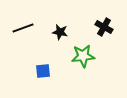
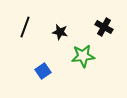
black line: moved 2 px right, 1 px up; rotated 50 degrees counterclockwise
blue square: rotated 28 degrees counterclockwise
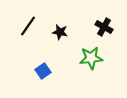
black line: moved 3 px right, 1 px up; rotated 15 degrees clockwise
green star: moved 8 px right, 2 px down
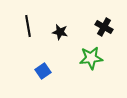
black line: rotated 45 degrees counterclockwise
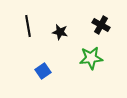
black cross: moved 3 px left, 2 px up
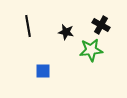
black star: moved 6 px right
green star: moved 8 px up
blue square: rotated 35 degrees clockwise
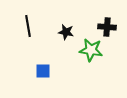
black cross: moved 6 px right, 2 px down; rotated 24 degrees counterclockwise
green star: rotated 15 degrees clockwise
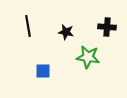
green star: moved 3 px left, 7 px down
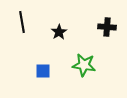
black line: moved 6 px left, 4 px up
black star: moved 7 px left; rotated 28 degrees clockwise
green star: moved 4 px left, 8 px down
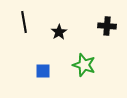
black line: moved 2 px right
black cross: moved 1 px up
green star: rotated 10 degrees clockwise
